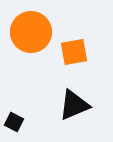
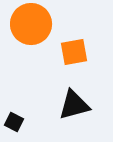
orange circle: moved 8 px up
black triangle: rotated 8 degrees clockwise
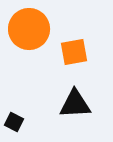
orange circle: moved 2 px left, 5 px down
black triangle: moved 1 px right, 1 px up; rotated 12 degrees clockwise
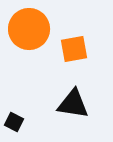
orange square: moved 3 px up
black triangle: moved 2 px left; rotated 12 degrees clockwise
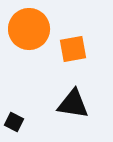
orange square: moved 1 px left
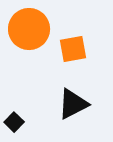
black triangle: rotated 36 degrees counterclockwise
black square: rotated 18 degrees clockwise
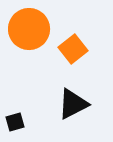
orange square: rotated 28 degrees counterclockwise
black square: moved 1 px right; rotated 30 degrees clockwise
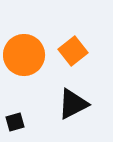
orange circle: moved 5 px left, 26 px down
orange square: moved 2 px down
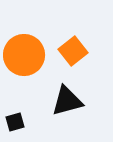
black triangle: moved 6 px left, 3 px up; rotated 12 degrees clockwise
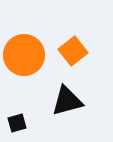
black square: moved 2 px right, 1 px down
